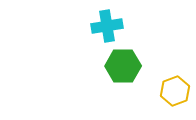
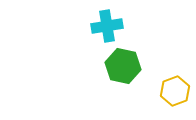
green hexagon: rotated 12 degrees clockwise
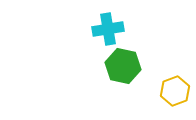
cyan cross: moved 1 px right, 3 px down
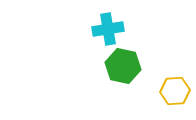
yellow hexagon: rotated 16 degrees clockwise
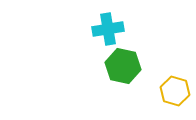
yellow hexagon: rotated 20 degrees clockwise
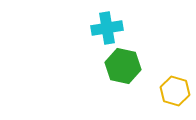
cyan cross: moved 1 px left, 1 px up
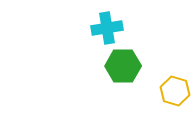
green hexagon: rotated 12 degrees counterclockwise
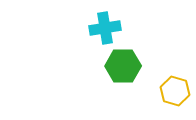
cyan cross: moved 2 px left
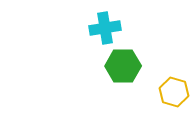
yellow hexagon: moved 1 px left, 1 px down
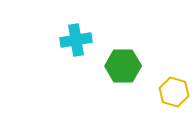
cyan cross: moved 29 px left, 12 px down
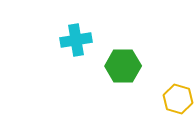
yellow hexagon: moved 4 px right, 7 px down
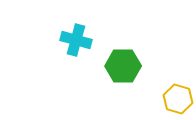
cyan cross: rotated 24 degrees clockwise
